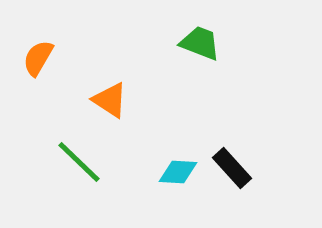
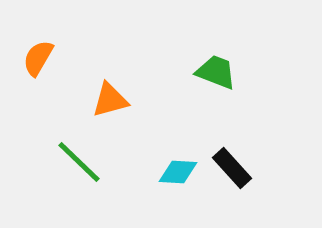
green trapezoid: moved 16 px right, 29 px down
orange triangle: rotated 48 degrees counterclockwise
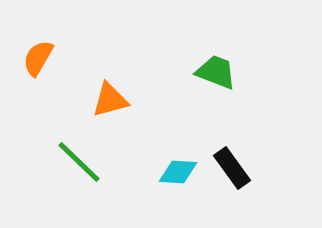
black rectangle: rotated 6 degrees clockwise
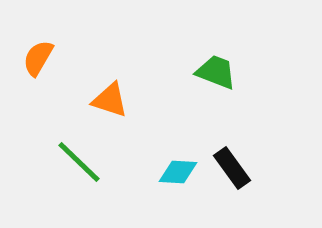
orange triangle: rotated 33 degrees clockwise
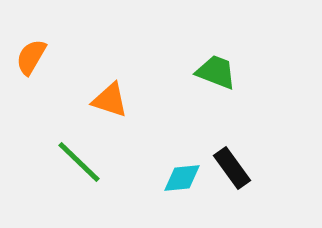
orange semicircle: moved 7 px left, 1 px up
cyan diamond: moved 4 px right, 6 px down; rotated 9 degrees counterclockwise
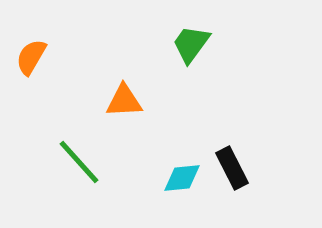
green trapezoid: moved 25 px left, 28 px up; rotated 75 degrees counterclockwise
orange triangle: moved 14 px right, 1 px down; rotated 21 degrees counterclockwise
green line: rotated 4 degrees clockwise
black rectangle: rotated 9 degrees clockwise
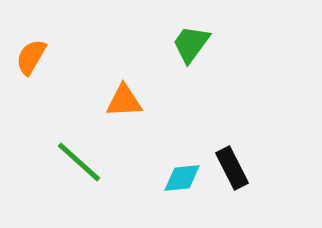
green line: rotated 6 degrees counterclockwise
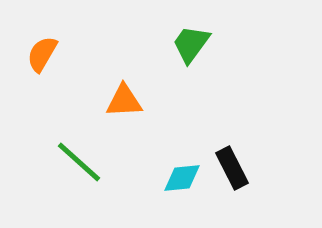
orange semicircle: moved 11 px right, 3 px up
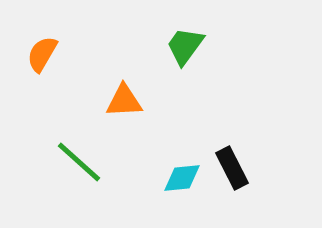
green trapezoid: moved 6 px left, 2 px down
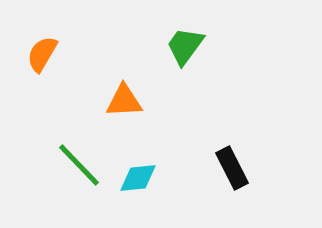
green line: moved 3 px down; rotated 4 degrees clockwise
cyan diamond: moved 44 px left
